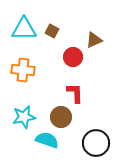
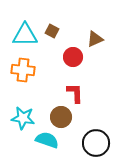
cyan triangle: moved 1 px right, 6 px down
brown triangle: moved 1 px right, 1 px up
cyan star: moved 1 px left, 1 px down; rotated 20 degrees clockwise
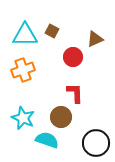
orange cross: rotated 25 degrees counterclockwise
cyan star: rotated 15 degrees clockwise
